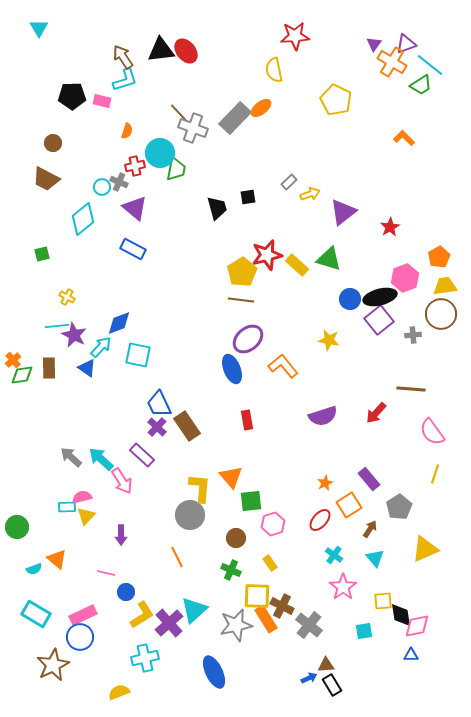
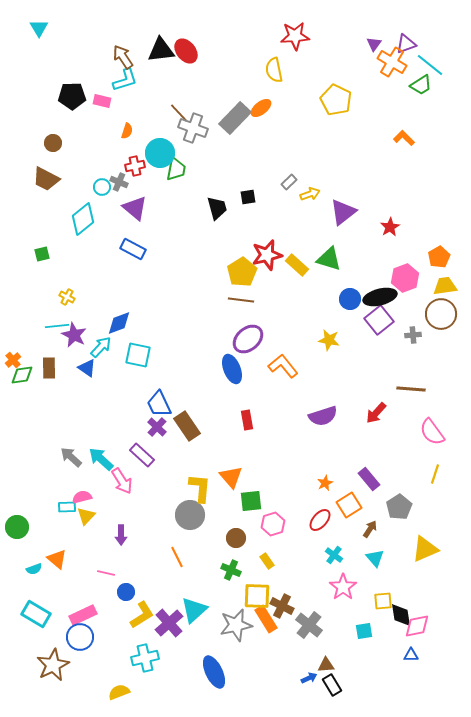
yellow rectangle at (270, 563): moved 3 px left, 2 px up
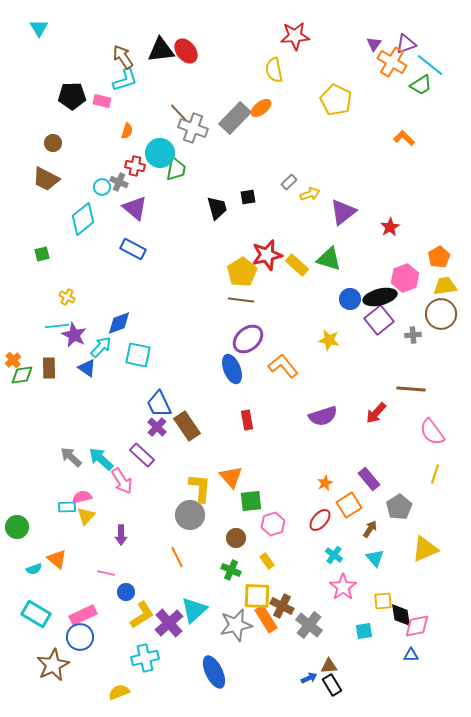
red cross at (135, 166): rotated 24 degrees clockwise
brown triangle at (326, 665): moved 3 px right, 1 px down
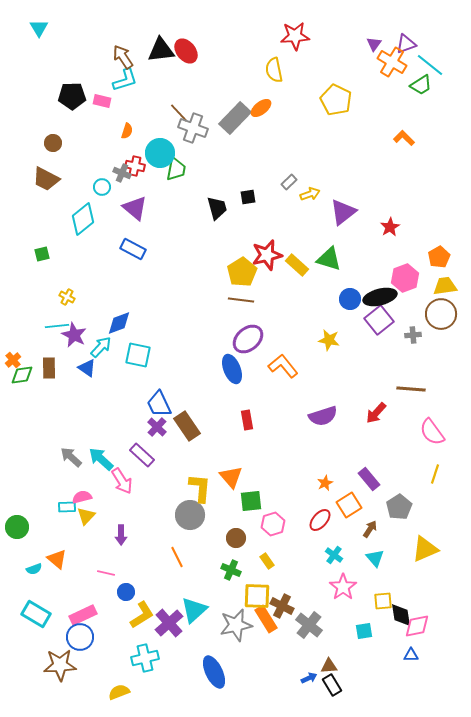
gray cross at (119, 182): moved 3 px right, 9 px up
brown star at (53, 665): moved 7 px right; rotated 24 degrees clockwise
